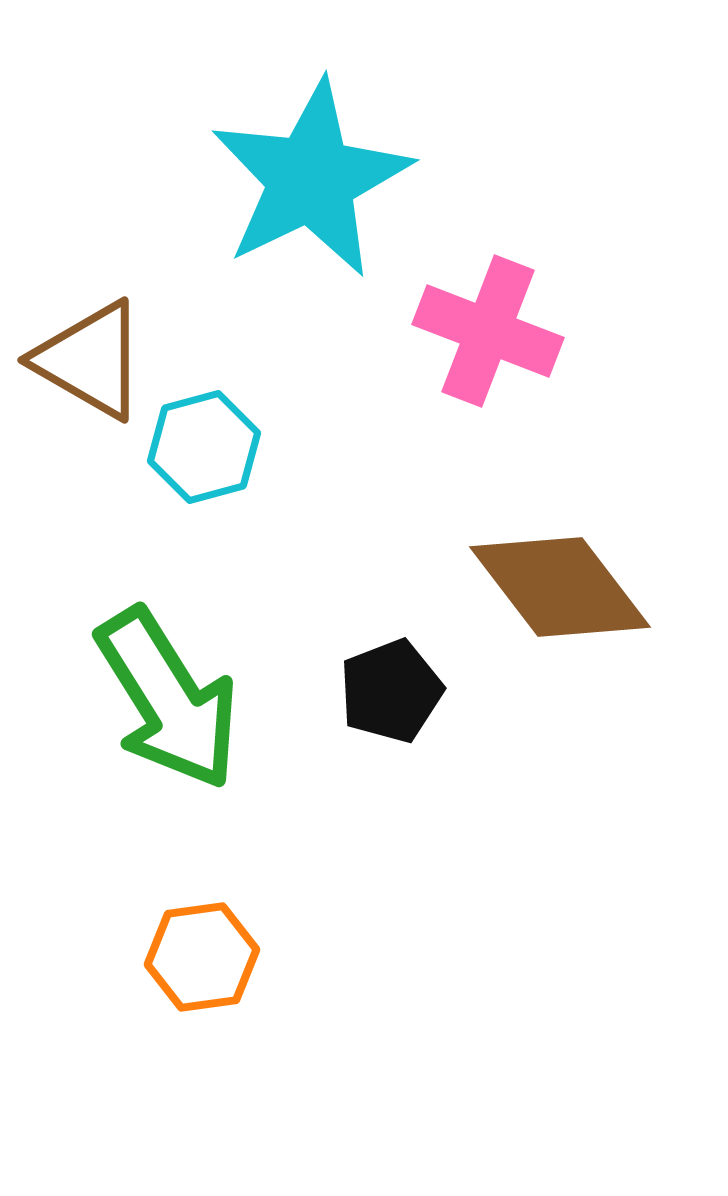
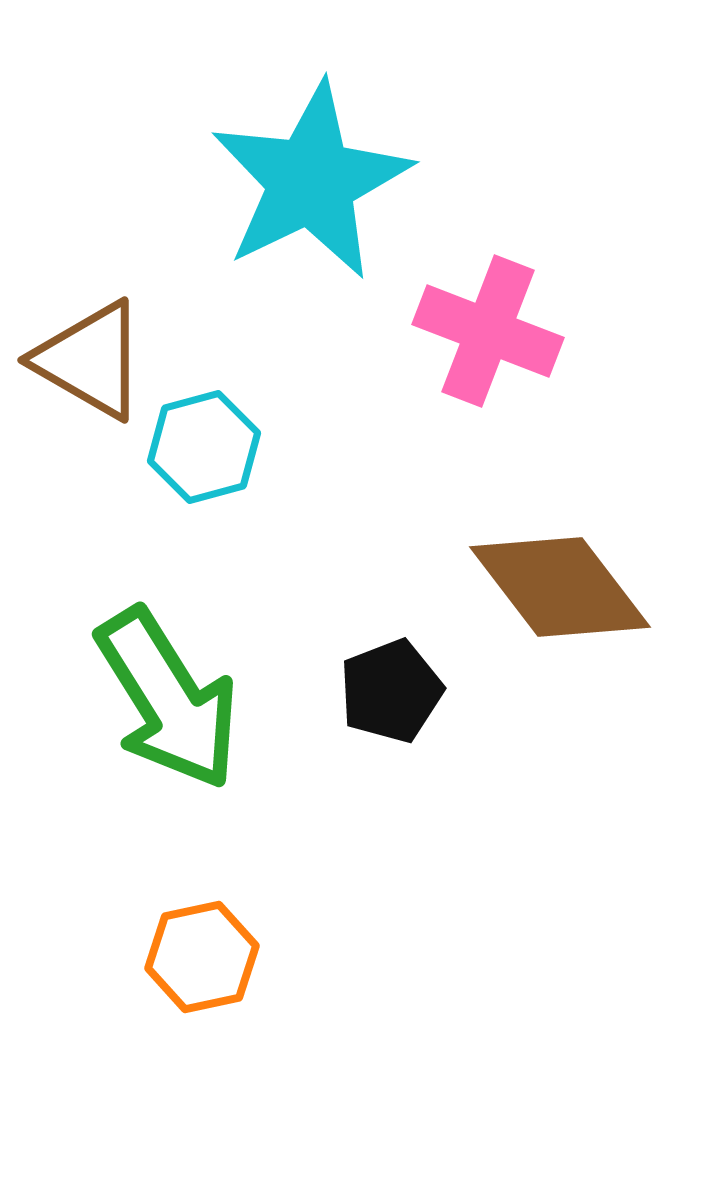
cyan star: moved 2 px down
orange hexagon: rotated 4 degrees counterclockwise
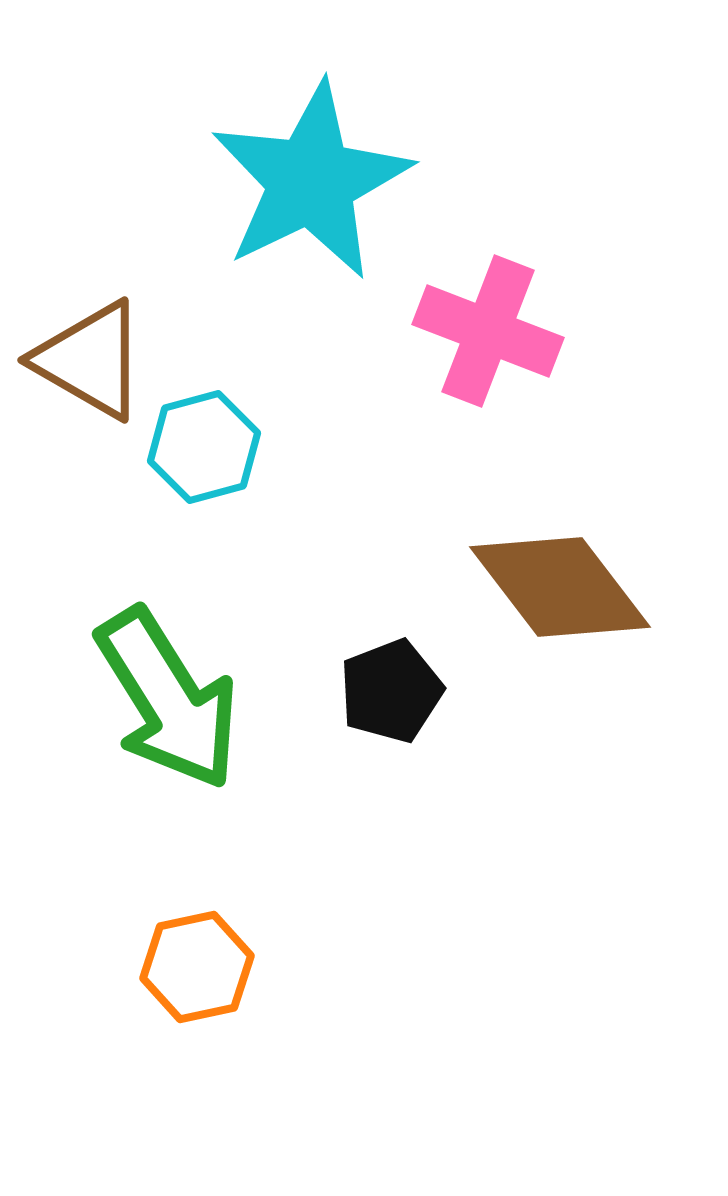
orange hexagon: moved 5 px left, 10 px down
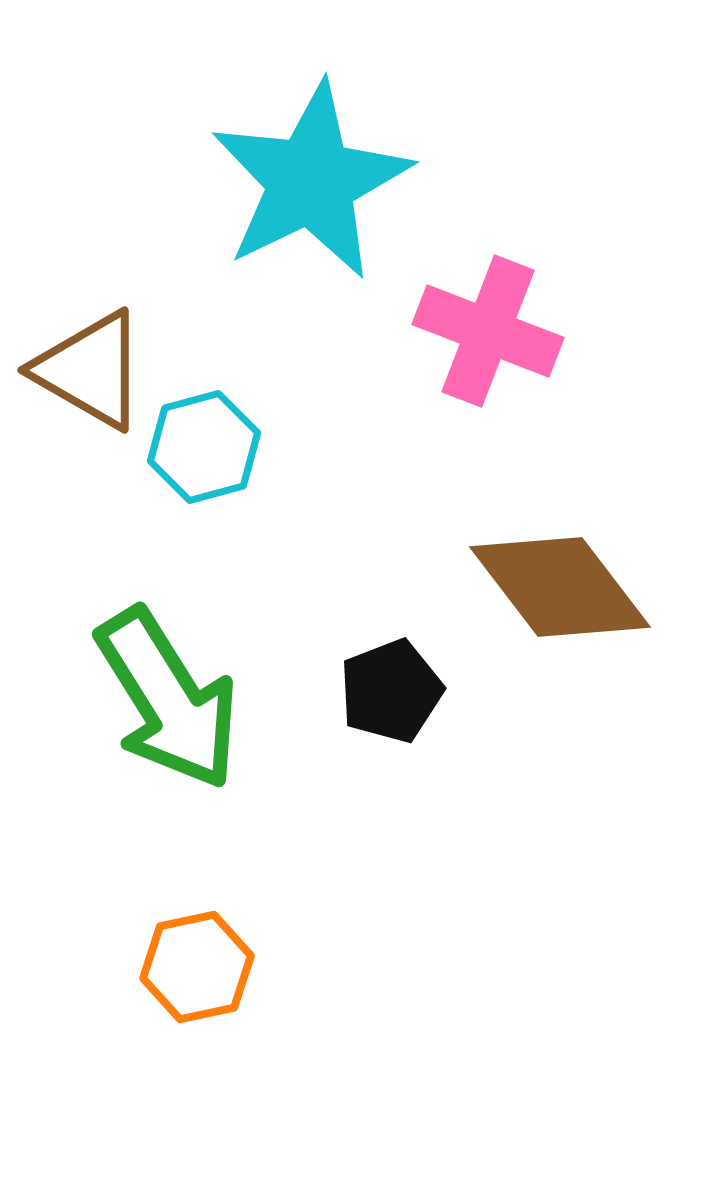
brown triangle: moved 10 px down
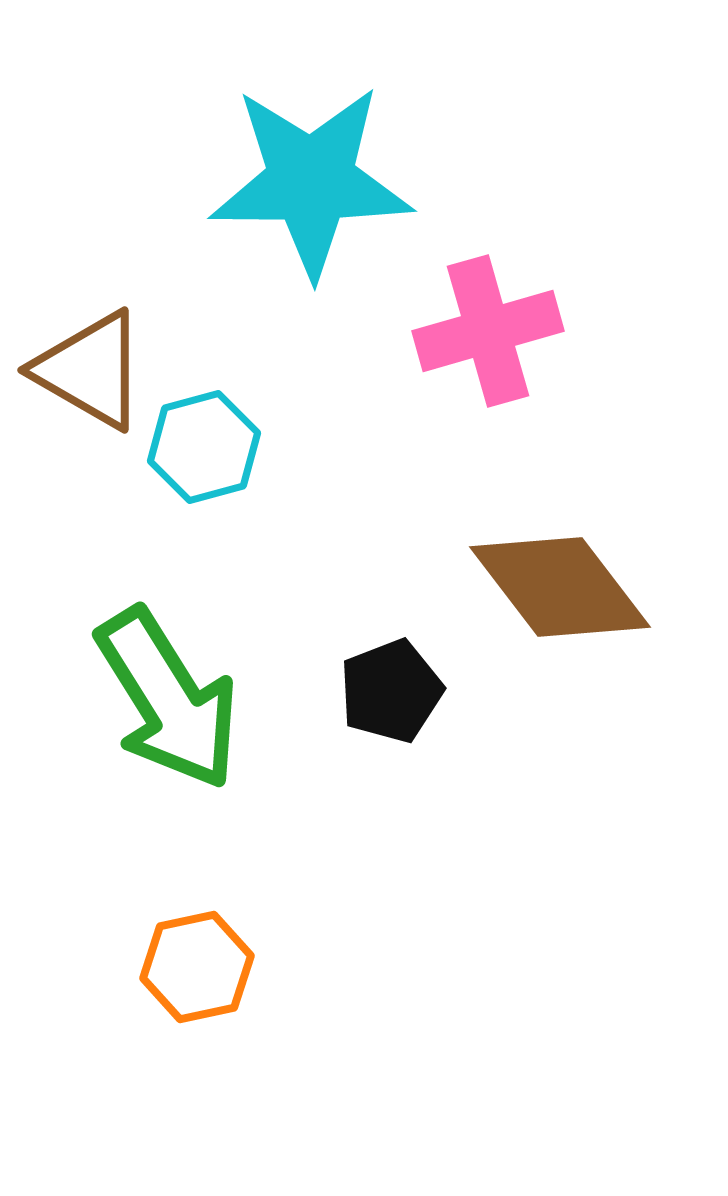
cyan star: rotated 26 degrees clockwise
pink cross: rotated 37 degrees counterclockwise
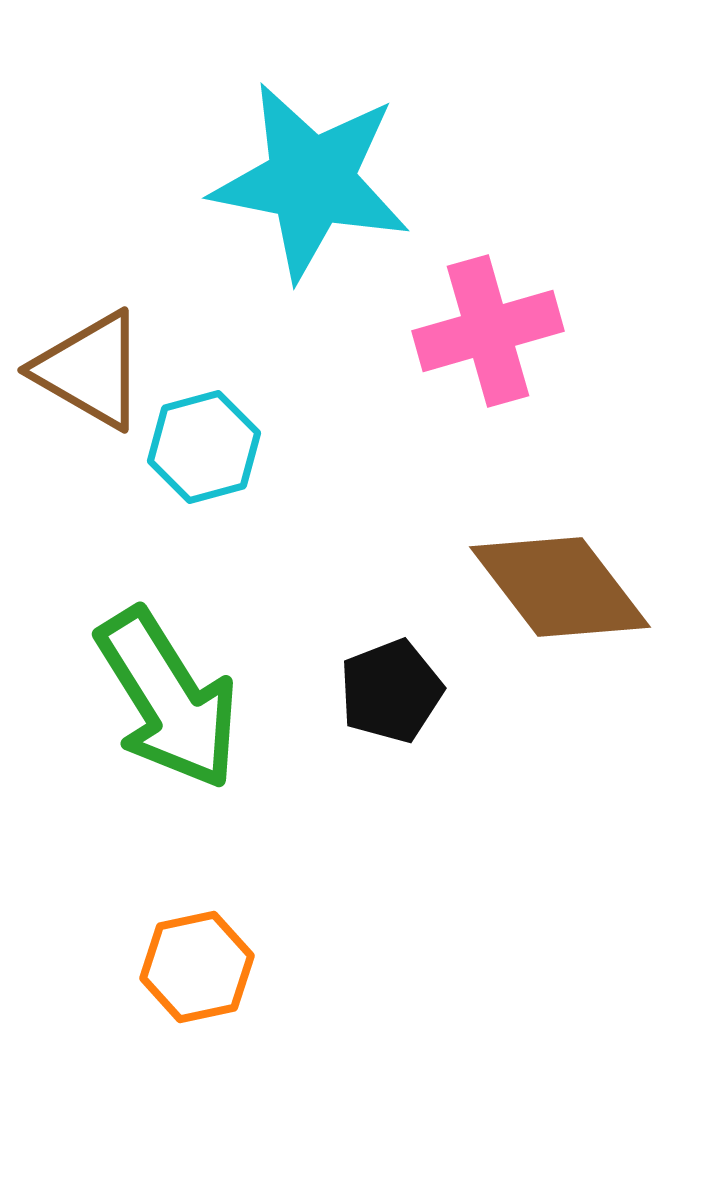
cyan star: rotated 11 degrees clockwise
